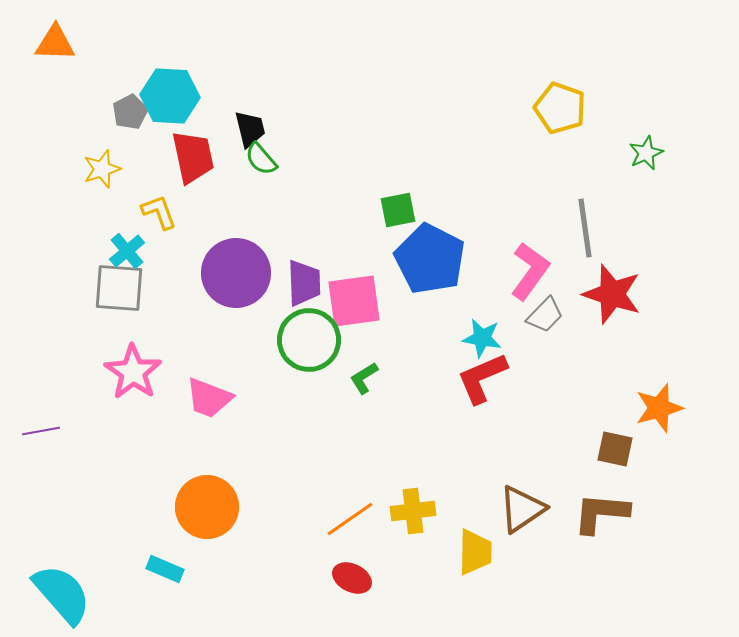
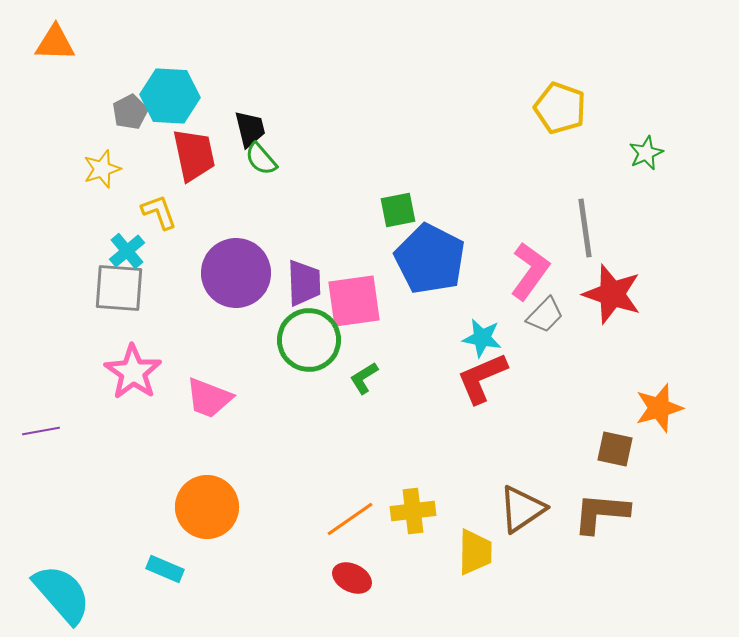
red trapezoid: moved 1 px right, 2 px up
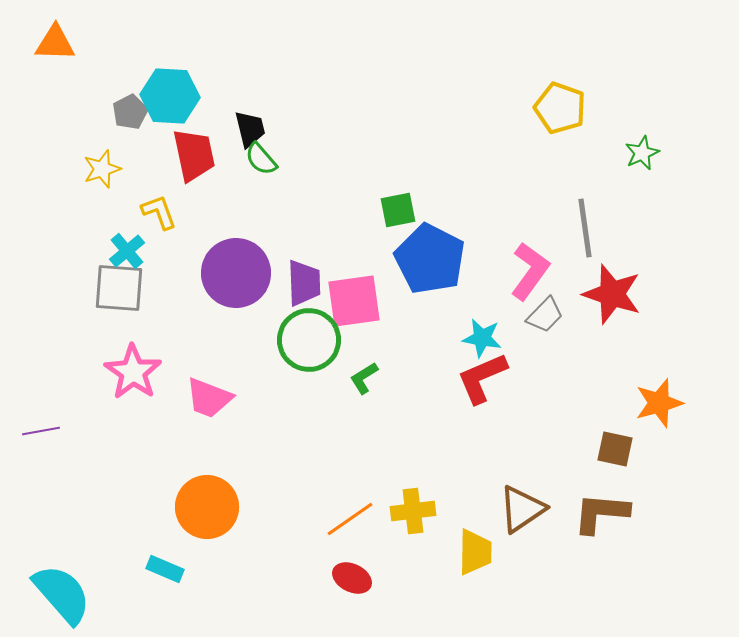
green star: moved 4 px left
orange star: moved 5 px up
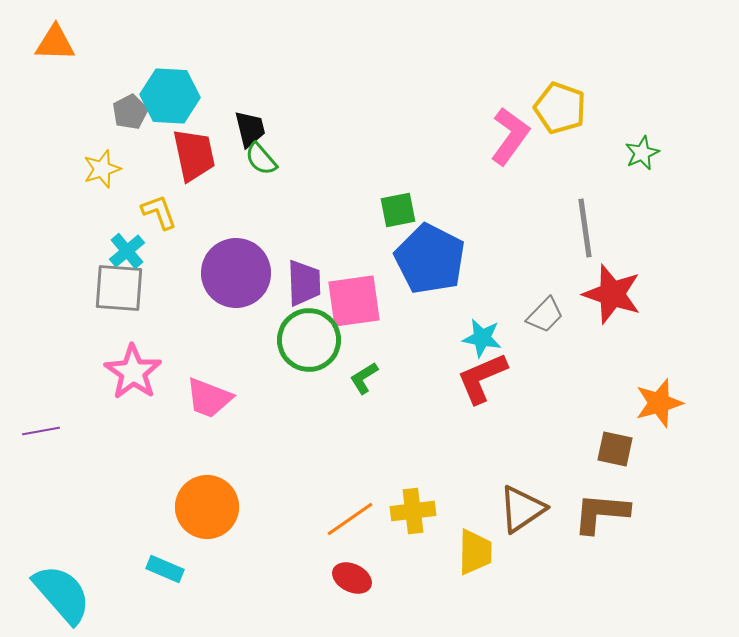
pink L-shape: moved 20 px left, 135 px up
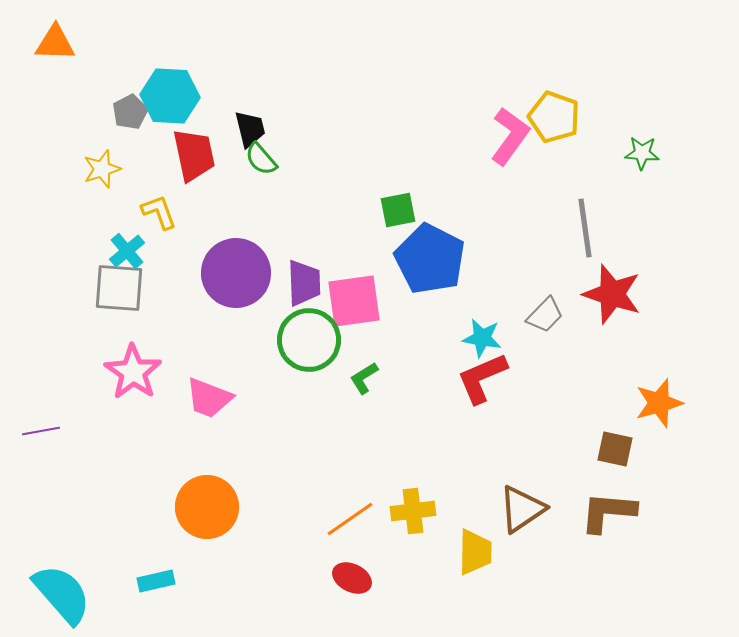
yellow pentagon: moved 6 px left, 9 px down
green star: rotated 28 degrees clockwise
brown L-shape: moved 7 px right, 1 px up
cyan rectangle: moved 9 px left, 12 px down; rotated 36 degrees counterclockwise
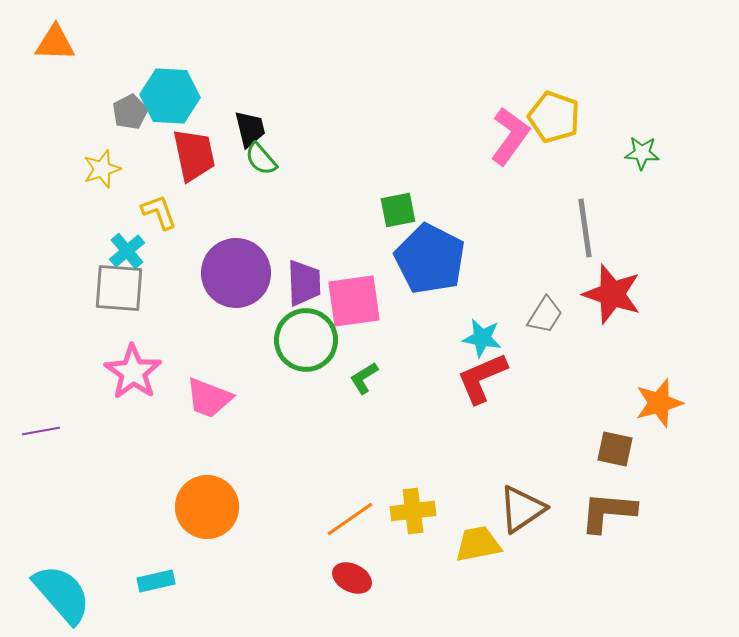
gray trapezoid: rotated 12 degrees counterclockwise
green circle: moved 3 px left
yellow trapezoid: moved 3 px right, 8 px up; rotated 102 degrees counterclockwise
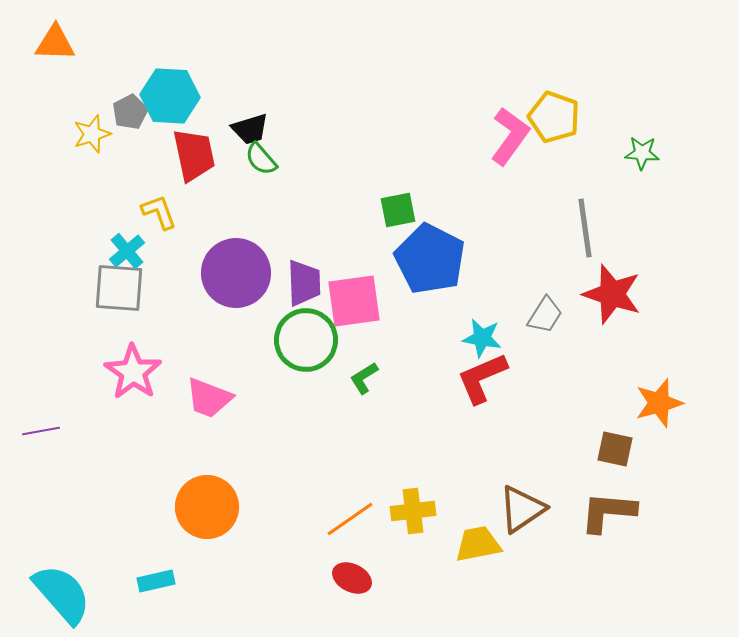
black trapezoid: rotated 87 degrees clockwise
yellow star: moved 10 px left, 35 px up
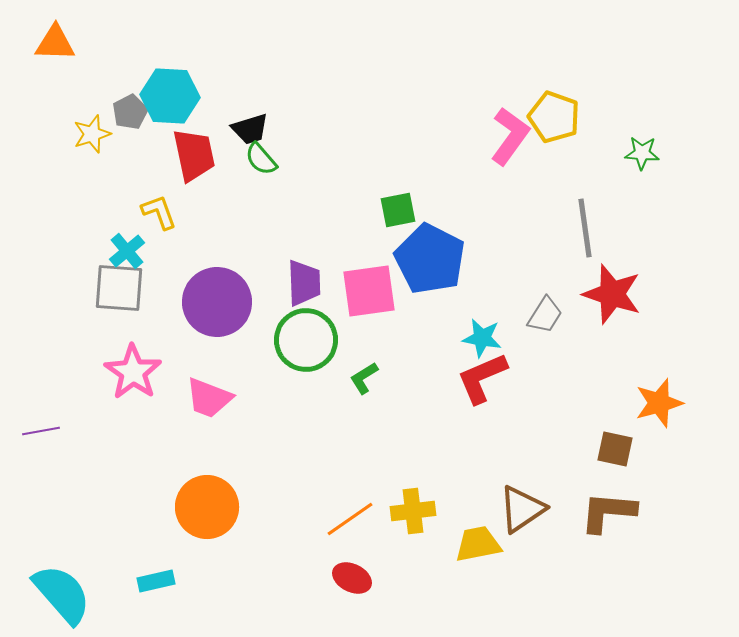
purple circle: moved 19 px left, 29 px down
pink square: moved 15 px right, 10 px up
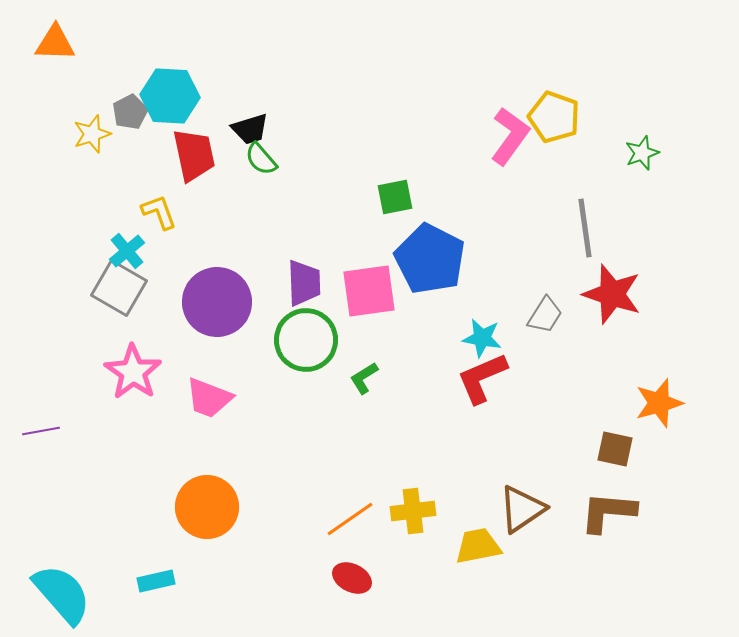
green star: rotated 24 degrees counterclockwise
green square: moved 3 px left, 13 px up
gray square: rotated 26 degrees clockwise
yellow trapezoid: moved 2 px down
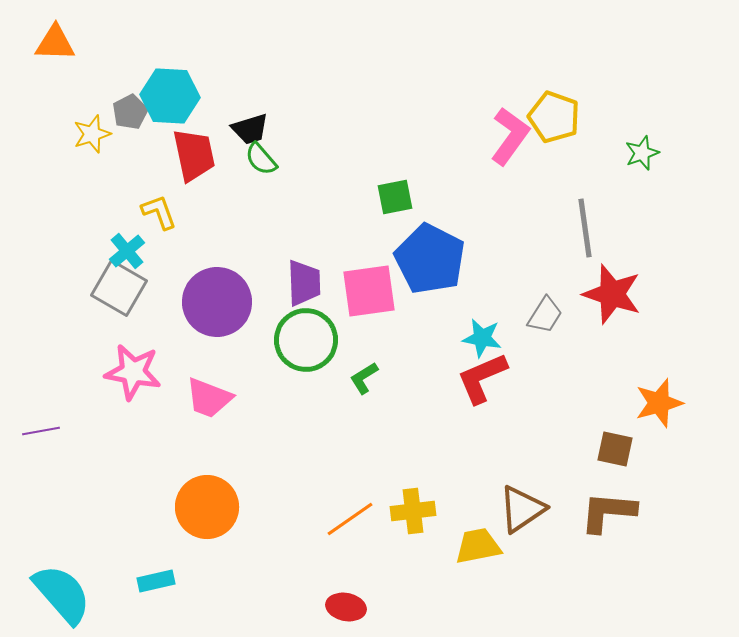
pink star: rotated 24 degrees counterclockwise
red ellipse: moved 6 px left, 29 px down; rotated 15 degrees counterclockwise
